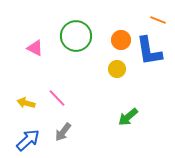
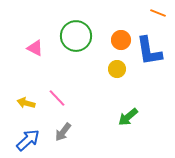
orange line: moved 7 px up
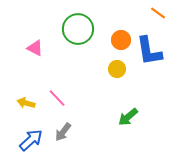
orange line: rotated 14 degrees clockwise
green circle: moved 2 px right, 7 px up
blue arrow: moved 3 px right
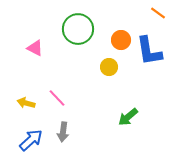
yellow circle: moved 8 px left, 2 px up
gray arrow: rotated 30 degrees counterclockwise
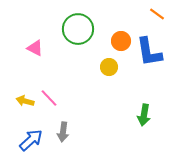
orange line: moved 1 px left, 1 px down
orange circle: moved 1 px down
blue L-shape: moved 1 px down
pink line: moved 8 px left
yellow arrow: moved 1 px left, 2 px up
green arrow: moved 16 px right, 2 px up; rotated 40 degrees counterclockwise
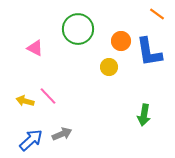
pink line: moved 1 px left, 2 px up
gray arrow: moved 1 px left, 2 px down; rotated 120 degrees counterclockwise
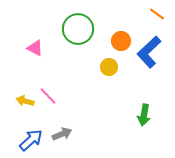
blue L-shape: rotated 56 degrees clockwise
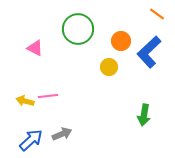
pink line: rotated 54 degrees counterclockwise
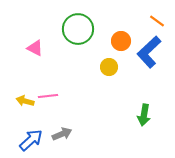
orange line: moved 7 px down
